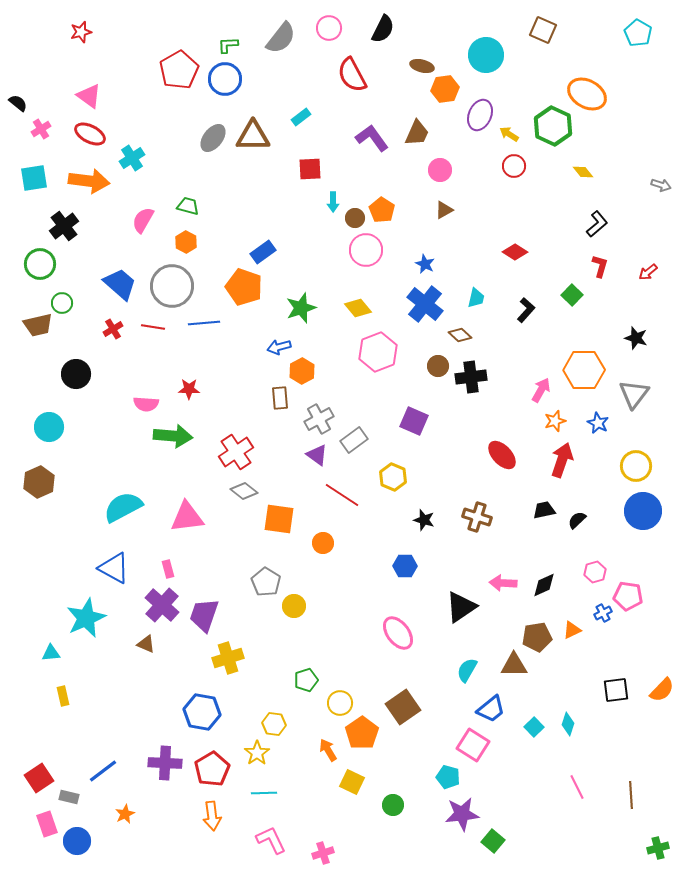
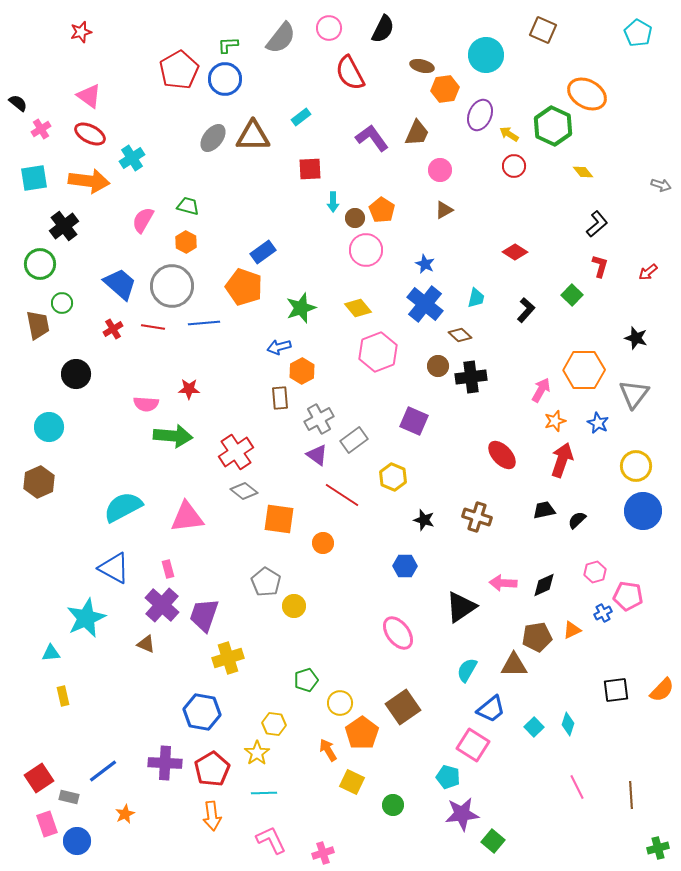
red semicircle at (352, 75): moved 2 px left, 2 px up
brown trapezoid at (38, 325): rotated 88 degrees counterclockwise
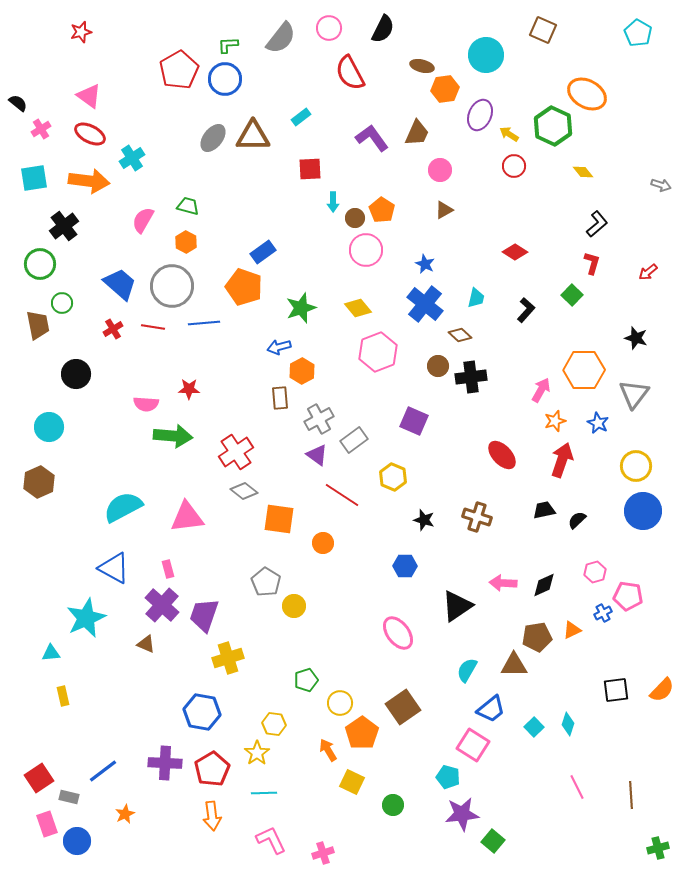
red L-shape at (600, 266): moved 8 px left, 3 px up
black triangle at (461, 607): moved 4 px left, 1 px up
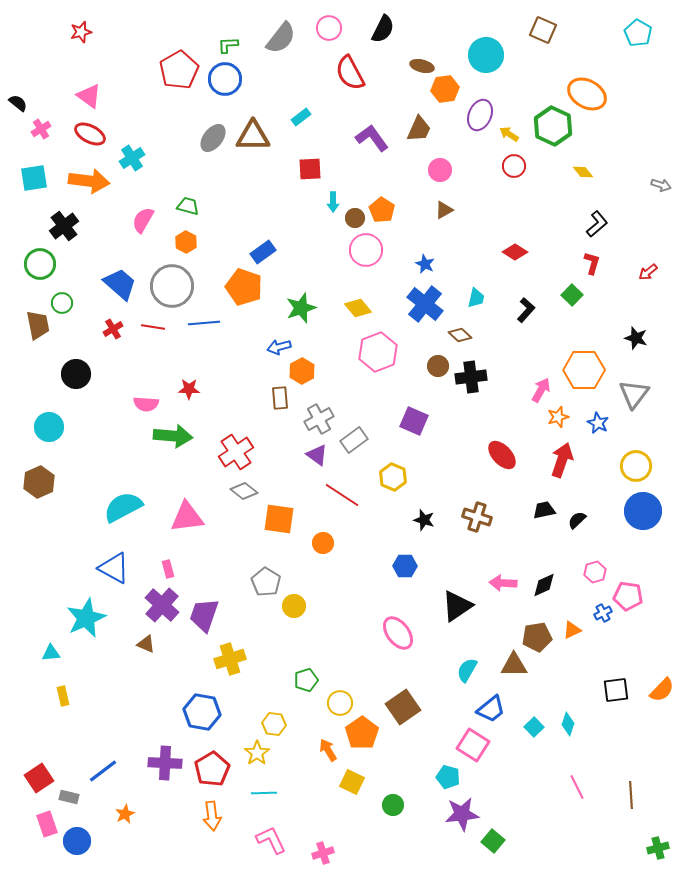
brown trapezoid at (417, 133): moved 2 px right, 4 px up
orange star at (555, 421): moved 3 px right, 4 px up
yellow cross at (228, 658): moved 2 px right, 1 px down
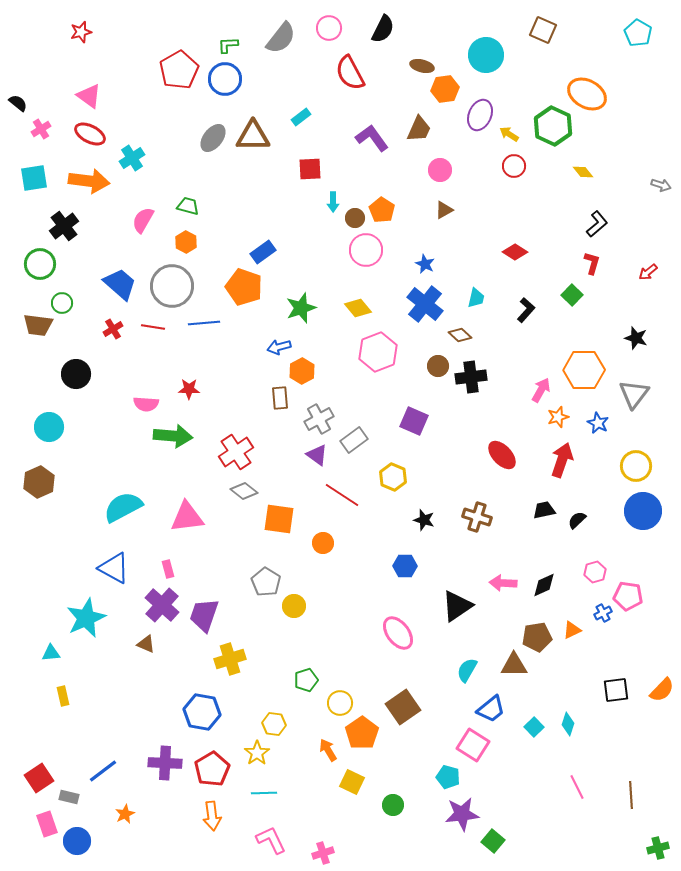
brown trapezoid at (38, 325): rotated 108 degrees clockwise
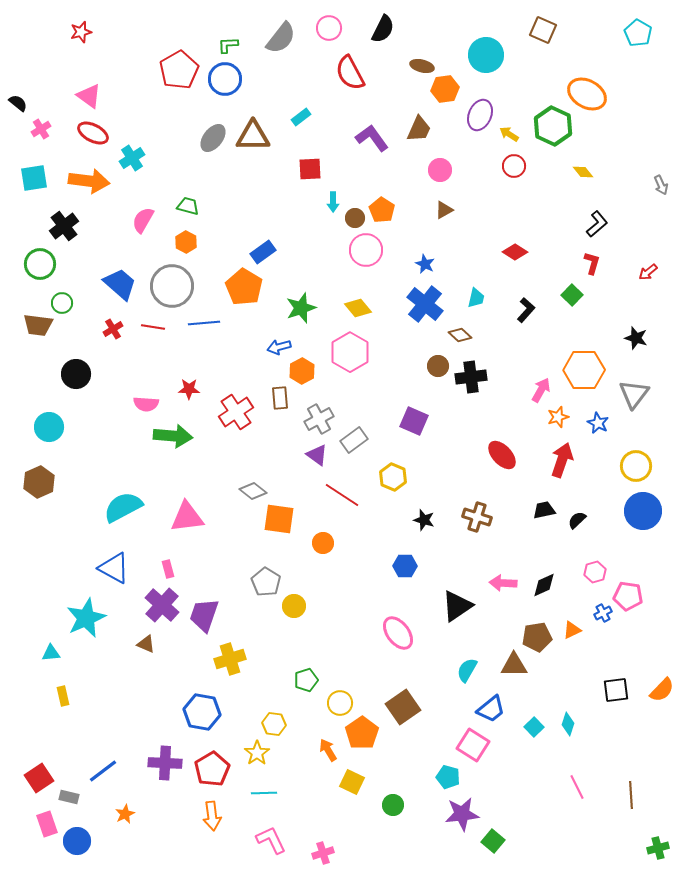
red ellipse at (90, 134): moved 3 px right, 1 px up
gray arrow at (661, 185): rotated 48 degrees clockwise
orange pentagon at (244, 287): rotated 12 degrees clockwise
pink hexagon at (378, 352): moved 28 px left; rotated 9 degrees counterclockwise
red cross at (236, 452): moved 40 px up
gray diamond at (244, 491): moved 9 px right
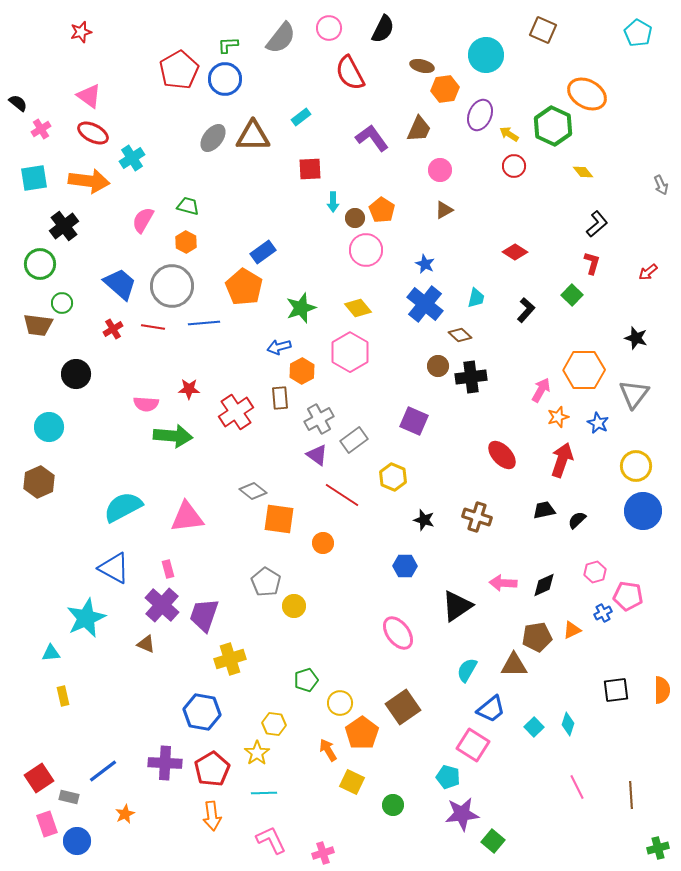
orange semicircle at (662, 690): rotated 44 degrees counterclockwise
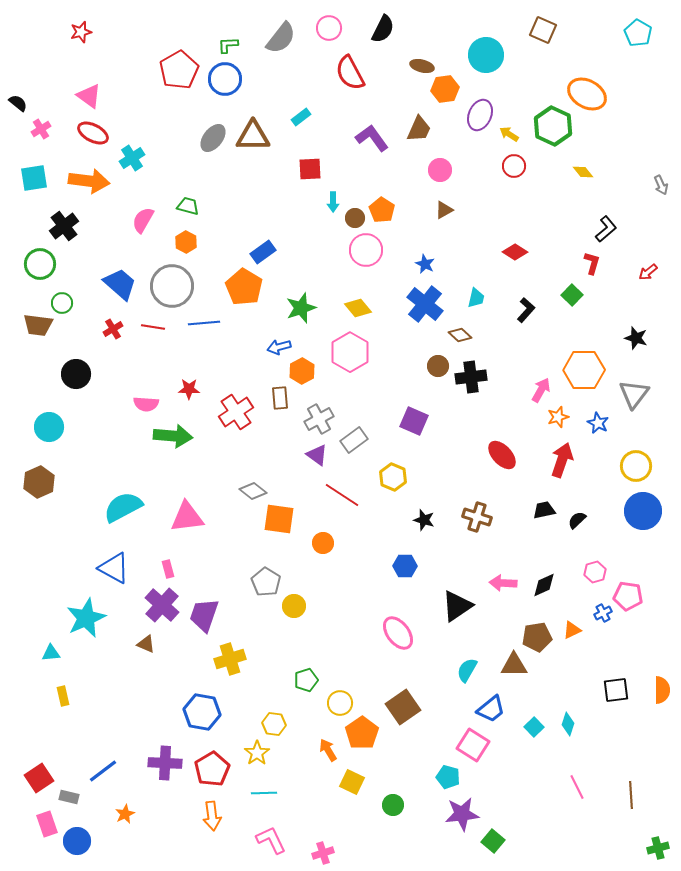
black L-shape at (597, 224): moved 9 px right, 5 px down
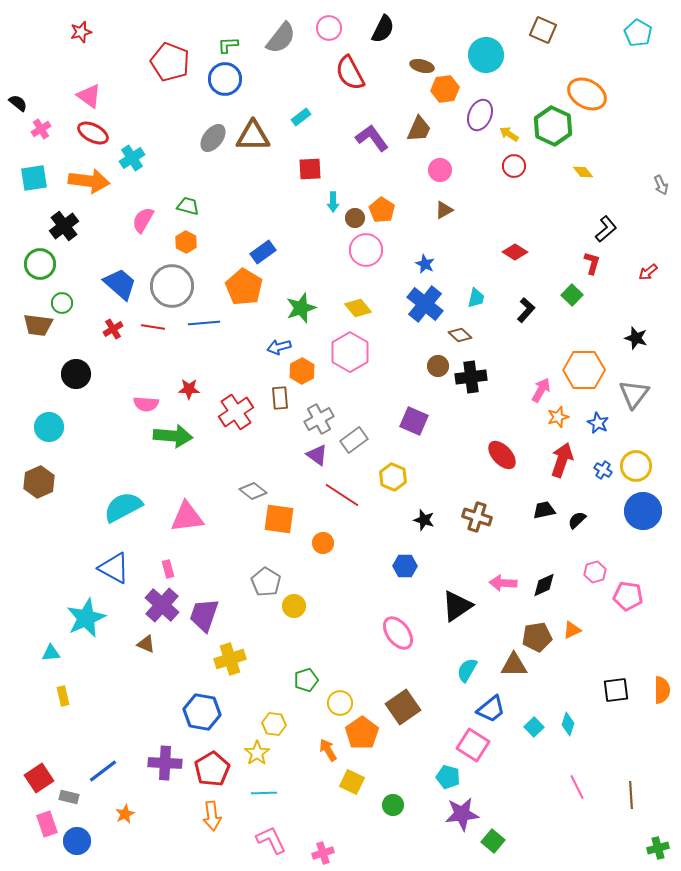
red pentagon at (179, 70): moved 9 px left, 8 px up; rotated 21 degrees counterclockwise
blue cross at (603, 613): moved 143 px up; rotated 30 degrees counterclockwise
